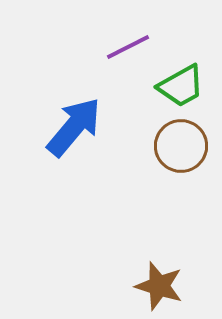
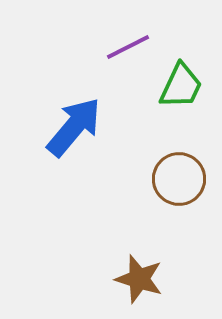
green trapezoid: rotated 36 degrees counterclockwise
brown circle: moved 2 px left, 33 px down
brown star: moved 20 px left, 7 px up
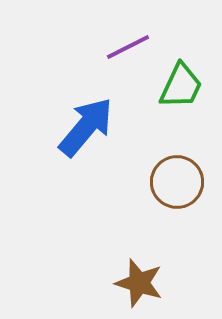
blue arrow: moved 12 px right
brown circle: moved 2 px left, 3 px down
brown star: moved 4 px down
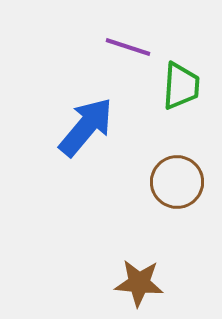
purple line: rotated 45 degrees clockwise
green trapezoid: rotated 21 degrees counterclockwise
brown star: rotated 12 degrees counterclockwise
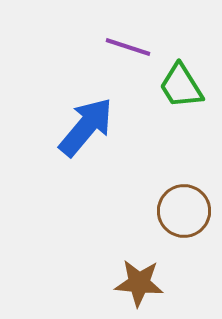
green trapezoid: rotated 144 degrees clockwise
brown circle: moved 7 px right, 29 px down
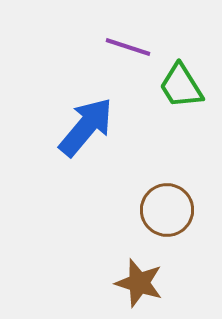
brown circle: moved 17 px left, 1 px up
brown star: rotated 12 degrees clockwise
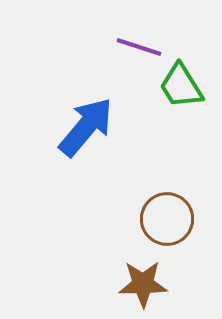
purple line: moved 11 px right
brown circle: moved 9 px down
brown star: moved 4 px right, 1 px down; rotated 18 degrees counterclockwise
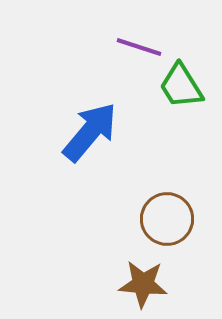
blue arrow: moved 4 px right, 5 px down
brown star: rotated 6 degrees clockwise
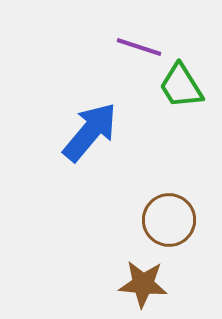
brown circle: moved 2 px right, 1 px down
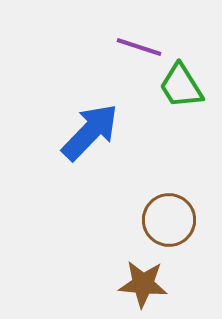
blue arrow: rotated 4 degrees clockwise
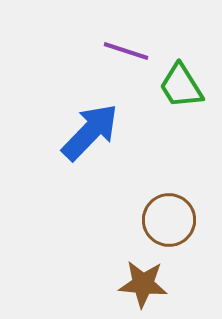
purple line: moved 13 px left, 4 px down
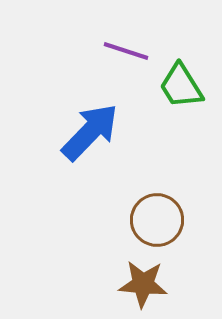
brown circle: moved 12 px left
